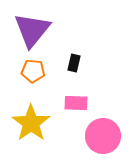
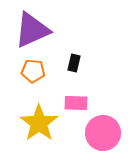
purple triangle: rotated 27 degrees clockwise
yellow star: moved 8 px right
pink circle: moved 3 px up
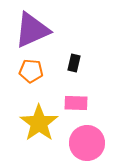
orange pentagon: moved 2 px left
pink circle: moved 16 px left, 10 px down
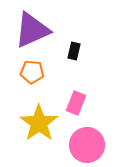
black rectangle: moved 12 px up
orange pentagon: moved 1 px right, 1 px down
pink rectangle: rotated 70 degrees counterclockwise
pink circle: moved 2 px down
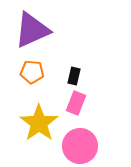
black rectangle: moved 25 px down
pink circle: moved 7 px left, 1 px down
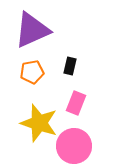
orange pentagon: rotated 15 degrees counterclockwise
black rectangle: moved 4 px left, 10 px up
yellow star: rotated 18 degrees counterclockwise
pink circle: moved 6 px left
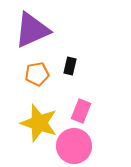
orange pentagon: moved 5 px right, 2 px down
pink rectangle: moved 5 px right, 8 px down
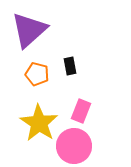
purple triangle: moved 3 px left; rotated 18 degrees counterclockwise
black rectangle: rotated 24 degrees counterclockwise
orange pentagon: rotated 25 degrees clockwise
yellow star: rotated 15 degrees clockwise
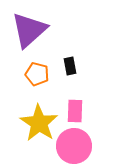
pink rectangle: moved 6 px left; rotated 20 degrees counterclockwise
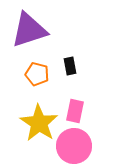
purple triangle: rotated 24 degrees clockwise
pink rectangle: rotated 10 degrees clockwise
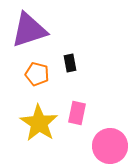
black rectangle: moved 3 px up
pink rectangle: moved 2 px right, 2 px down
pink circle: moved 36 px right
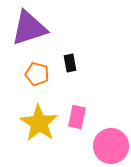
purple triangle: moved 2 px up
pink rectangle: moved 4 px down
pink circle: moved 1 px right
